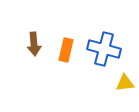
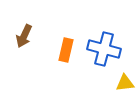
brown arrow: moved 10 px left, 8 px up; rotated 30 degrees clockwise
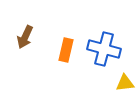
brown arrow: moved 1 px right, 1 px down
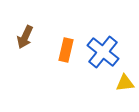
blue cross: moved 1 px left, 3 px down; rotated 24 degrees clockwise
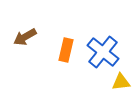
brown arrow: rotated 35 degrees clockwise
yellow triangle: moved 4 px left, 1 px up
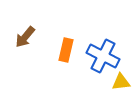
brown arrow: rotated 20 degrees counterclockwise
blue cross: moved 4 px down; rotated 12 degrees counterclockwise
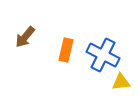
blue cross: moved 1 px up
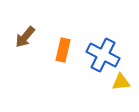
orange rectangle: moved 3 px left
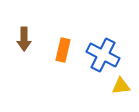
brown arrow: moved 1 px left, 2 px down; rotated 40 degrees counterclockwise
yellow triangle: moved 4 px down
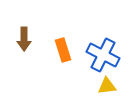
orange rectangle: rotated 30 degrees counterclockwise
yellow triangle: moved 14 px left
